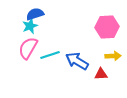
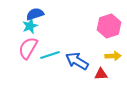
pink hexagon: moved 2 px right, 1 px up; rotated 15 degrees counterclockwise
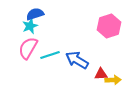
yellow arrow: moved 24 px down
blue arrow: moved 1 px up
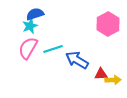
pink hexagon: moved 1 px left, 2 px up; rotated 10 degrees counterclockwise
cyan line: moved 3 px right, 6 px up
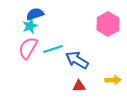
red triangle: moved 22 px left, 12 px down
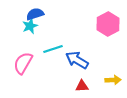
pink semicircle: moved 5 px left, 15 px down
red triangle: moved 3 px right
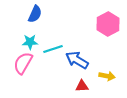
blue semicircle: rotated 132 degrees clockwise
cyan star: moved 16 px down; rotated 21 degrees clockwise
yellow arrow: moved 6 px left, 4 px up; rotated 14 degrees clockwise
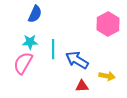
cyan line: rotated 72 degrees counterclockwise
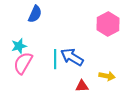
cyan star: moved 11 px left, 4 px down; rotated 14 degrees counterclockwise
cyan line: moved 2 px right, 10 px down
blue arrow: moved 5 px left, 3 px up
